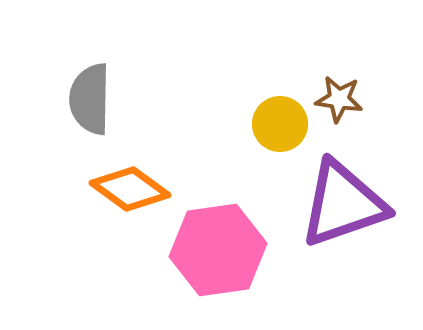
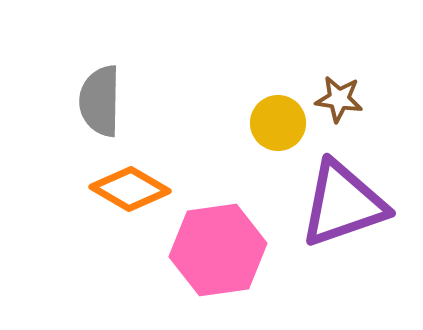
gray semicircle: moved 10 px right, 2 px down
yellow circle: moved 2 px left, 1 px up
orange diamond: rotated 6 degrees counterclockwise
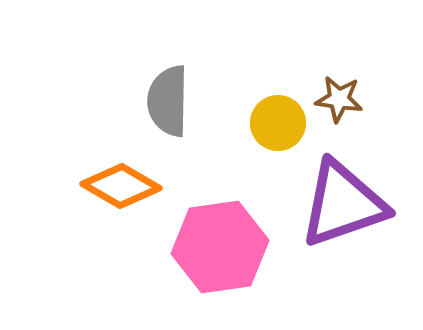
gray semicircle: moved 68 px right
orange diamond: moved 9 px left, 3 px up
pink hexagon: moved 2 px right, 3 px up
